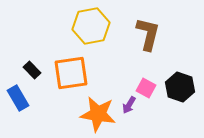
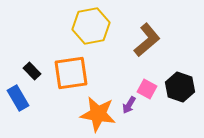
brown L-shape: moved 1 px left, 6 px down; rotated 36 degrees clockwise
black rectangle: moved 1 px down
pink square: moved 1 px right, 1 px down
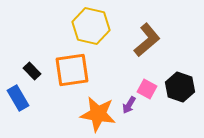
yellow hexagon: rotated 24 degrees clockwise
orange square: moved 1 px right, 3 px up
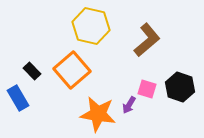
orange square: rotated 33 degrees counterclockwise
pink square: rotated 12 degrees counterclockwise
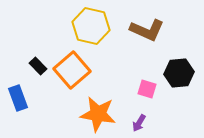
brown L-shape: moved 10 px up; rotated 64 degrees clockwise
black rectangle: moved 6 px right, 5 px up
black hexagon: moved 1 px left, 14 px up; rotated 24 degrees counterclockwise
blue rectangle: rotated 10 degrees clockwise
purple arrow: moved 10 px right, 18 px down
